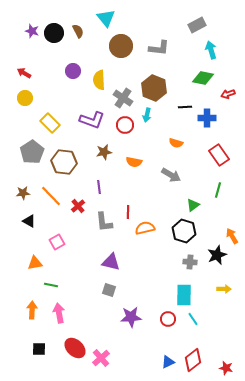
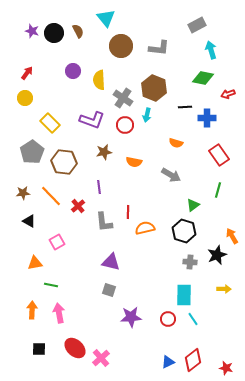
red arrow at (24, 73): moved 3 px right; rotated 96 degrees clockwise
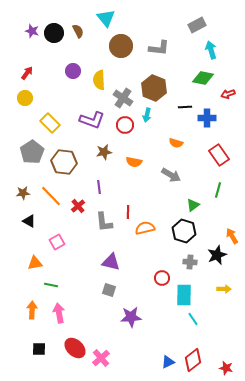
red circle at (168, 319): moved 6 px left, 41 px up
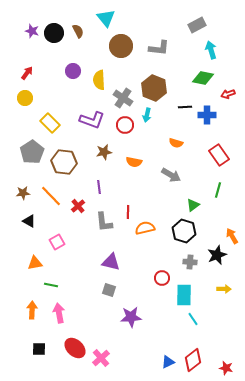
blue cross at (207, 118): moved 3 px up
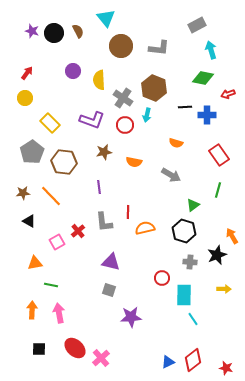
red cross at (78, 206): moved 25 px down
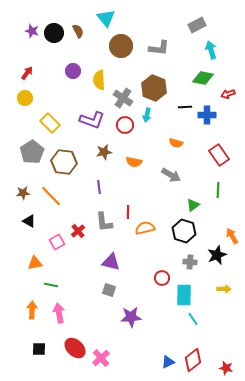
green line at (218, 190): rotated 14 degrees counterclockwise
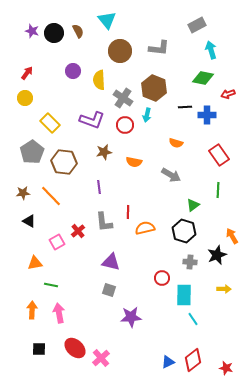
cyan triangle at (106, 18): moved 1 px right, 2 px down
brown circle at (121, 46): moved 1 px left, 5 px down
